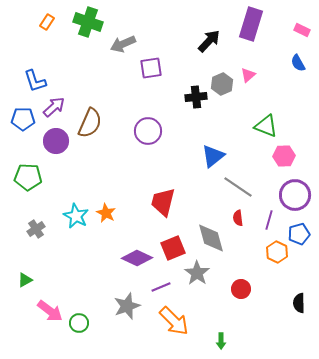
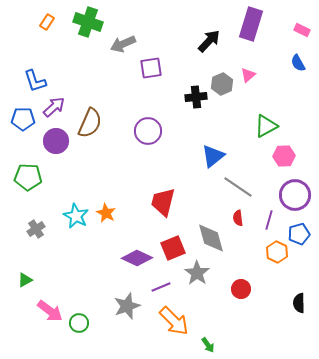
green triangle at (266, 126): rotated 50 degrees counterclockwise
green arrow at (221, 341): moved 13 px left, 4 px down; rotated 35 degrees counterclockwise
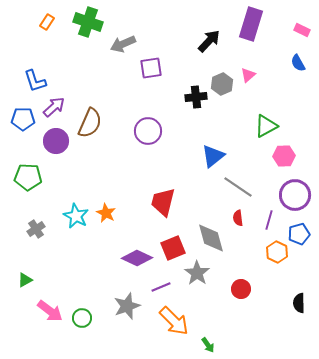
green circle at (79, 323): moved 3 px right, 5 px up
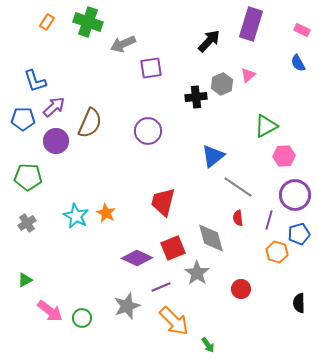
gray cross at (36, 229): moved 9 px left, 6 px up
orange hexagon at (277, 252): rotated 10 degrees counterclockwise
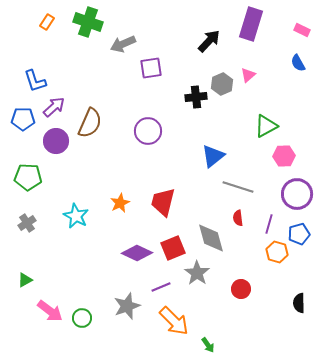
gray line at (238, 187): rotated 16 degrees counterclockwise
purple circle at (295, 195): moved 2 px right, 1 px up
orange star at (106, 213): moved 14 px right, 10 px up; rotated 18 degrees clockwise
purple line at (269, 220): moved 4 px down
purple diamond at (137, 258): moved 5 px up
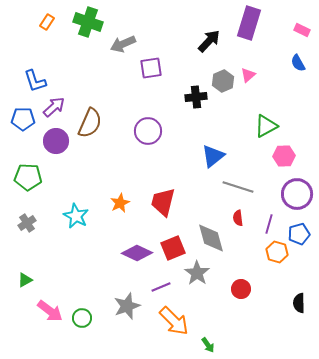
purple rectangle at (251, 24): moved 2 px left, 1 px up
gray hexagon at (222, 84): moved 1 px right, 3 px up
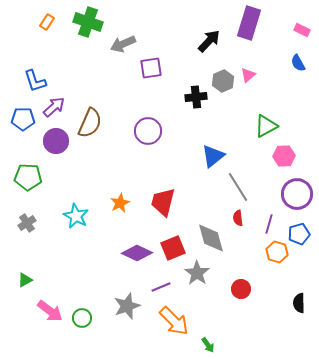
gray line at (238, 187): rotated 40 degrees clockwise
